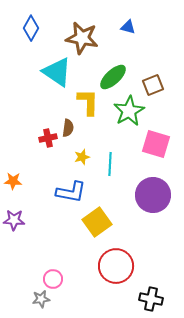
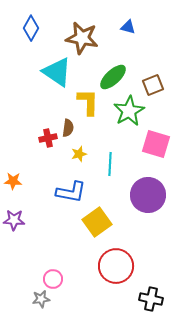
yellow star: moved 3 px left, 3 px up
purple circle: moved 5 px left
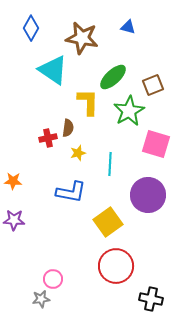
cyan triangle: moved 4 px left, 2 px up
yellow star: moved 1 px left, 1 px up
yellow square: moved 11 px right
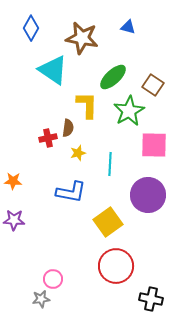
brown square: rotated 35 degrees counterclockwise
yellow L-shape: moved 1 px left, 3 px down
pink square: moved 2 px left, 1 px down; rotated 16 degrees counterclockwise
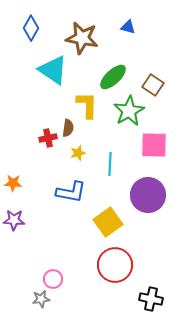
orange star: moved 2 px down
red circle: moved 1 px left, 1 px up
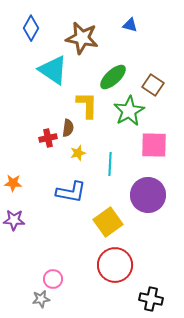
blue triangle: moved 2 px right, 2 px up
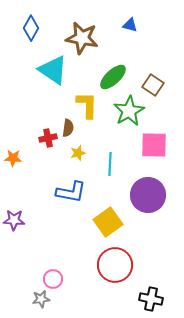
orange star: moved 25 px up
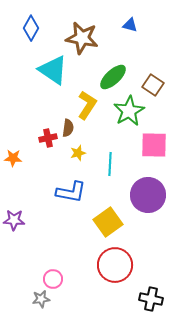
yellow L-shape: rotated 32 degrees clockwise
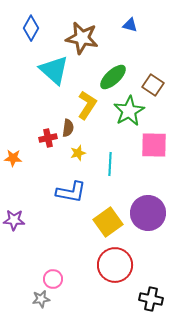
cyan triangle: moved 1 px right; rotated 8 degrees clockwise
purple circle: moved 18 px down
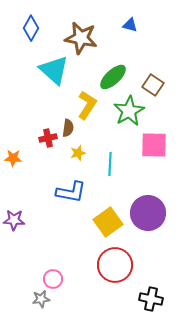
brown star: moved 1 px left
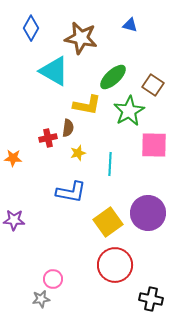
cyan triangle: moved 1 px down; rotated 12 degrees counterclockwise
yellow L-shape: rotated 68 degrees clockwise
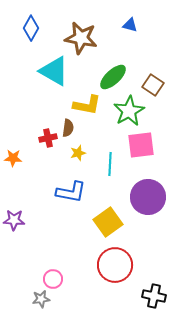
pink square: moved 13 px left; rotated 8 degrees counterclockwise
purple circle: moved 16 px up
black cross: moved 3 px right, 3 px up
